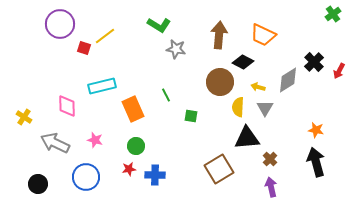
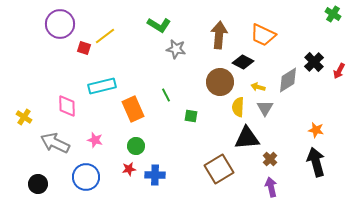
green cross: rotated 21 degrees counterclockwise
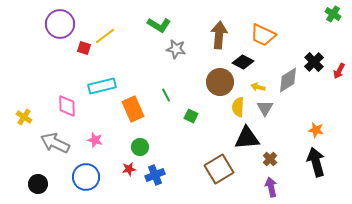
green square: rotated 16 degrees clockwise
green circle: moved 4 px right, 1 px down
blue cross: rotated 24 degrees counterclockwise
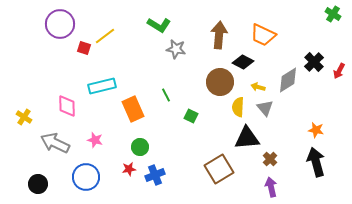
gray triangle: rotated 12 degrees counterclockwise
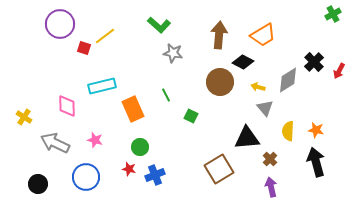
green cross: rotated 28 degrees clockwise
green L-shape: rotated 10 degrees clockwise
orange trapezoid: rotated 56 degrees counterclockwise
gray star: moved 3 px left, 4 px down
yellow semicircle: moved 50 px right, 24 px down
red star: rotated 24 degrees clockwise
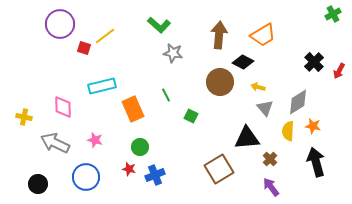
gray diamond: moved 10 px right, 22 px down
pink diamond: moved 4 px left, 1 px down
yellow cross: rotated 21 degrees counterclockwise
orange star: moved 3 px left, 4 px up
purple arrow: rotated 24 degrees counterclockwise
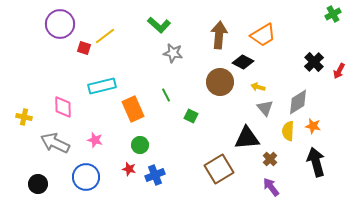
green circle: moved 2 px up
